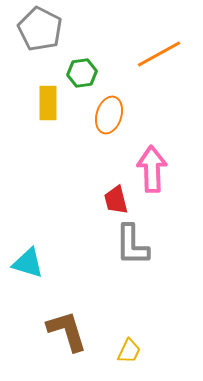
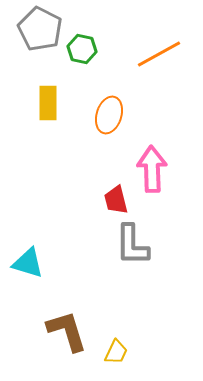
green hexagon: moved 24 px up; rotated 20 degrees clockwise
yellow trapezoid: moved 13 px left, 1 px down
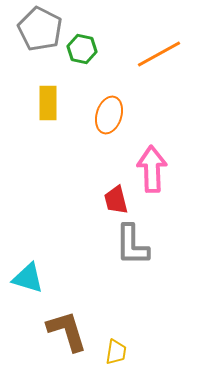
cyan triangle: moved 15 px down
yellow trapezoid: rotated 16 degrees counterclockwise
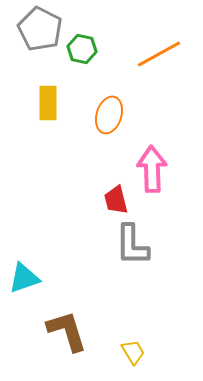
cyan triangle: moved 4 px left; rotated 36 degrees counterclockwise
yellow trapezoid: moved 17 px right; rotated 40 degrees counterclockwise
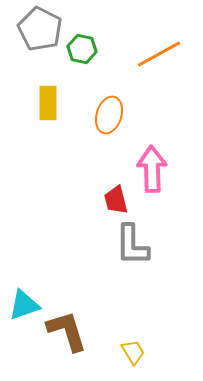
cyan triangle: moved 27 px down
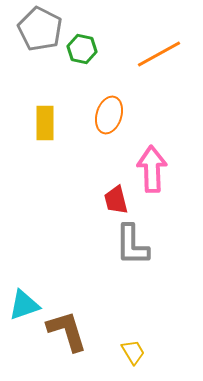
yellow rectangle: moved 3 px left, 20 px down
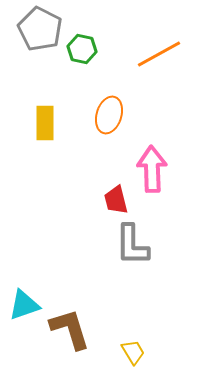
brown L-shape: moved 3 px right, 2 px up
